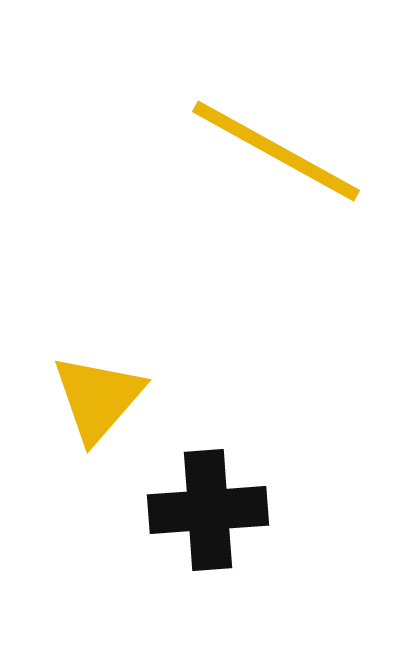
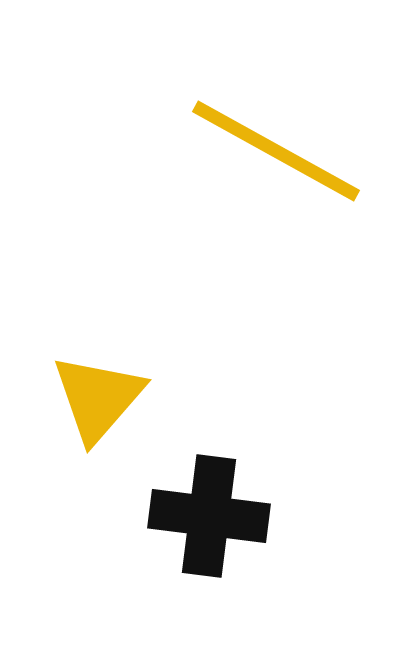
black cross: moved 1 px right, 6 px down; rotated 11 degrees clockwise
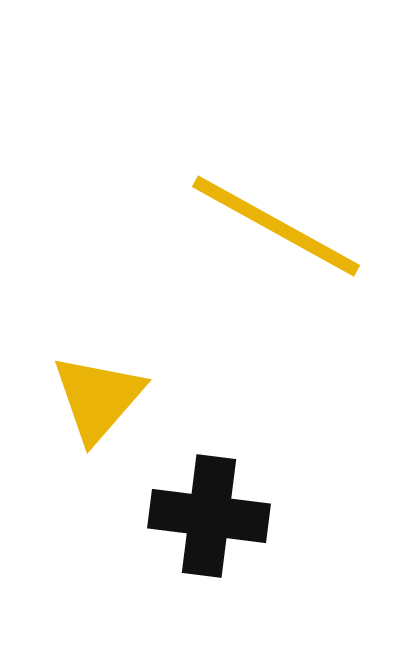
yellow line: moved 75 px down
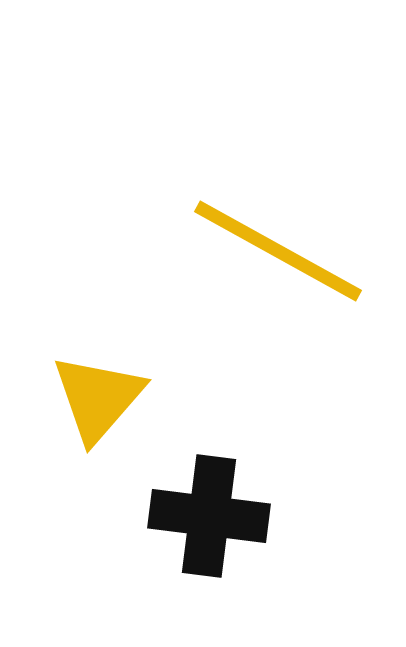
yellow line: moved 2 px right, 25 px down
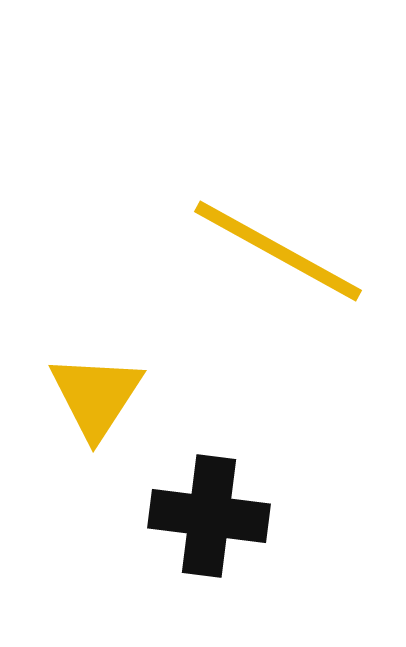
yellow triangle: moved 2 px left, 2 px up; rotated 8 degrees counterclockwise
